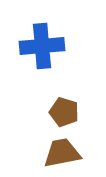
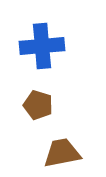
brown pentagon: moved 26 px left, 7 px up
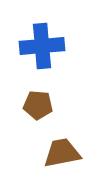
brown pentagon: rotated 12 degrees counterclockwise
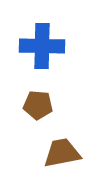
blue cross: rotated 6 degrees clockwise
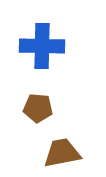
brown pentagon: moved 3 px down
